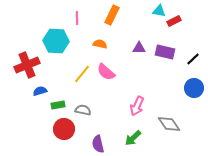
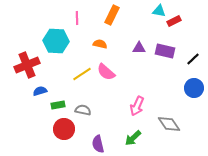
purple rectangle: moved 1 px up
yellow line: rotated 18 degrees clockwise
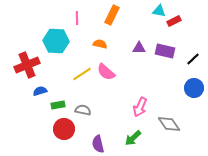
pink arrow: moved 3 px right, 1 px down
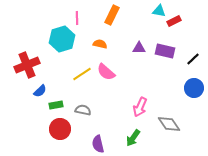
cyan hexagon: moved 6 px right, 2 px up; rotated 20 degrees counterclockwise
blue semicircle: rotated 152 degrees clockwise
green rectangle: moved 2 px left
red circle: moved 4 px left
green arrow: rotated 12 degrees counterclockwise
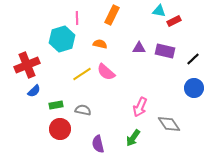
blue semicircle: moved 6 px left
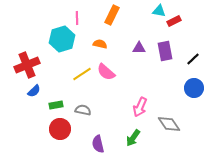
purple rectangle: rotated 66 degrees clockwise
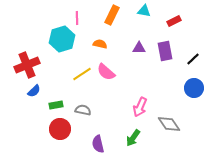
cyan triangle: moved 15 px left
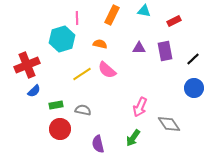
pink semicircle: moved 1 px right, 2 px up
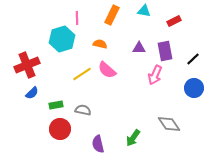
blue semicircle: moved 2 px left, 2 px down
pink arrow: moved 15 px right, 32 px up
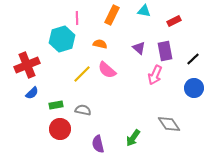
purple triangle: rotated 40 degrees clockwise
yellow line: rotated 12 degrees counterclockwise
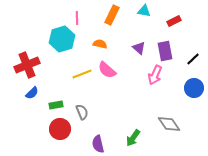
yellow line: rotated 24 degrees clockwise
gray semicircle: moved 1 px left, 2 px down; rotated 56 degrees clockwise
